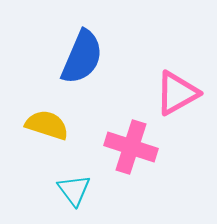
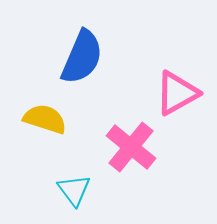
yellow semicircle: moved 2 px left, 6 px up
pink cross: rotated 21 degrees clockwise
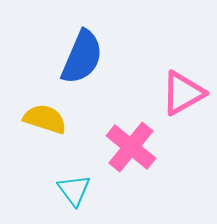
pink triangle: moved 6 px right
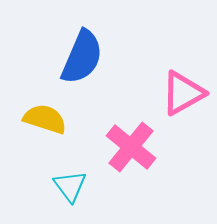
cyan triangle: moved 4 px left, 4 px up
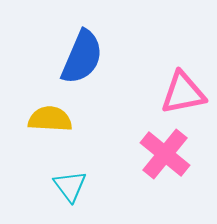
pink triangle: rotated 18 degrees clockwise
yellow semicircle: moved 5 px right; rotated 15 degrees counterclockwise
pink cross: moved 34 px right, 7 px down
